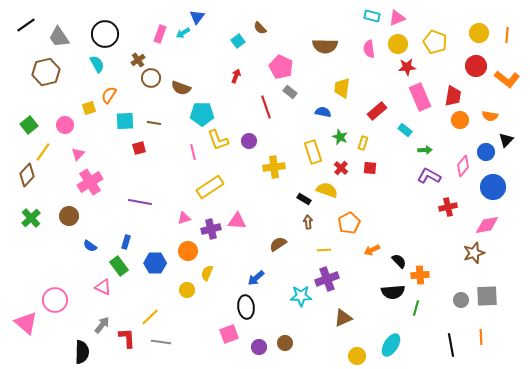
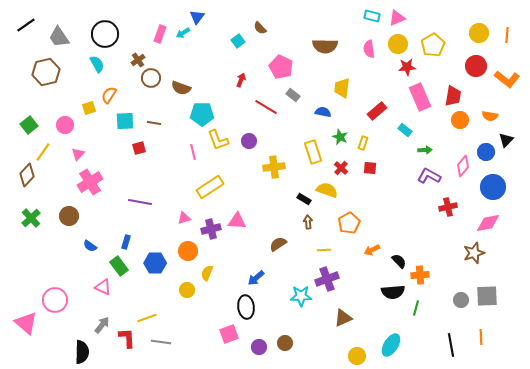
yellow pentagon at (435, 42): moved 2 px left, 3 px down; rotated 20 degrees clockwise
red arrow at (236, 76): moved 5 px right, 4 px down
gray rectangle at (290, 92): moved 3 px right, 3 px down
red line at (266, 107): rotated 40 degrees counterclockwise
pink diamond at (487, 225): moved 1 px right, 2 px up
yellow line at (150, 317): moved 3 px left, 1 px down; rotated 24 degrees clockwise
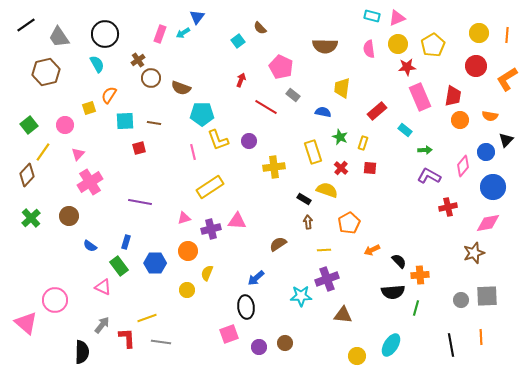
orange L-shape at (507, 79): rotated 110 degrees clockwise
brown triangle at (343, 318): moved 3 px up; rotated 30 degrees clockwise
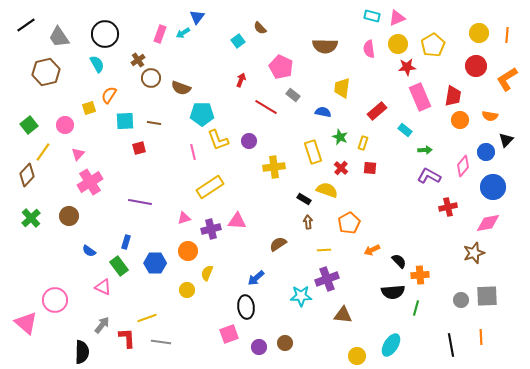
blue semicircle at (90, 246): moved 1 px left, 5 px down
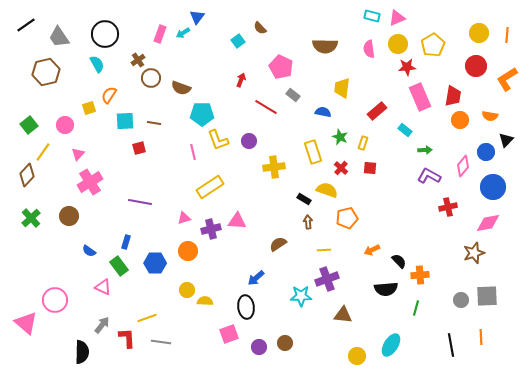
orange pentagon at (349, 223): moved 2 px left, 5 px up; rotated 15 degrees clockwise
yellow semicircle at (207, 273): moved 2 px left, 28 px down; rotated 70 degrees clockwise
black semicircle at (393, 292): moved 7 px left, 3 px up
